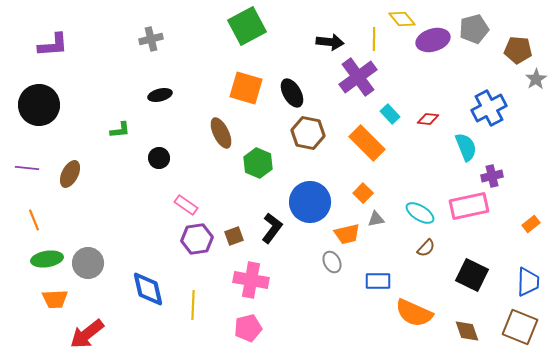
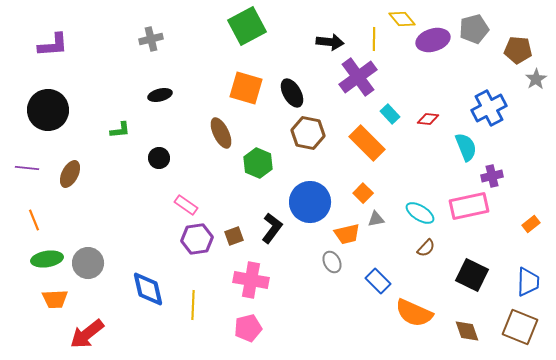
black circle at (39, 105): moved 9 px right, 5 px down
blue rectangle at (378, 281): rotated 45 degrees clockwise
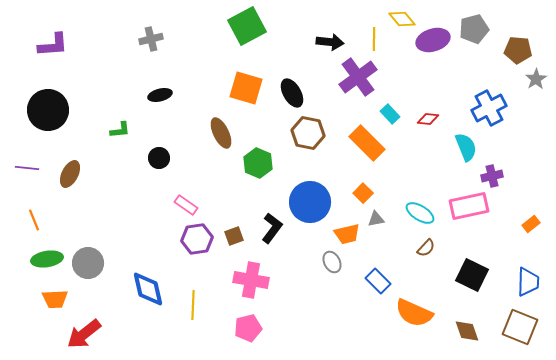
red arrow at (87, 334): moved 3 px left
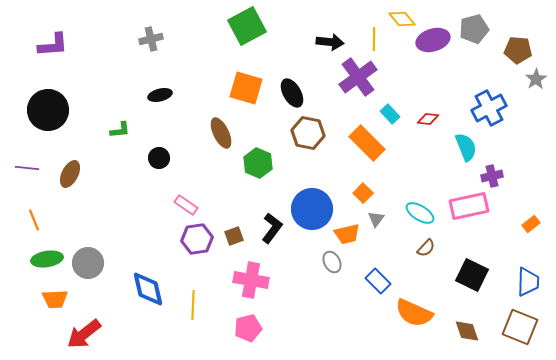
blue circle at (310, 202): moved 2 px right, 7 px down
gray triangle at (376, 219): rotated 42 degrees counterclockwise
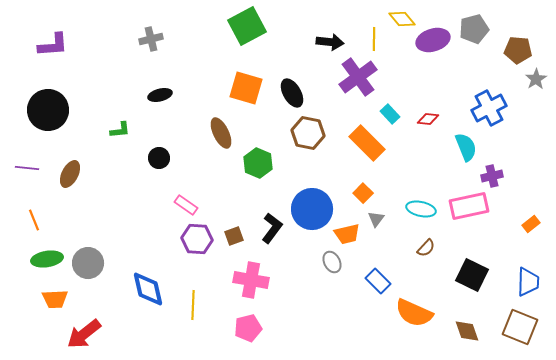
cyan ellipse at (420, 213): moved 1 px right, 4 px up; rotated 20 degrees counterclockwise
purple hexagon at (197, 239): rotated 12 degrees clockwise
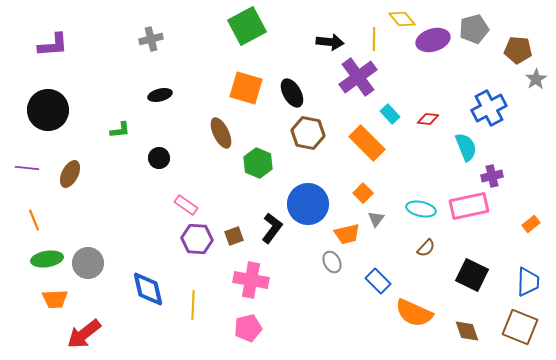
blue circle at (312, 209): moved 4 px left, 5 px up
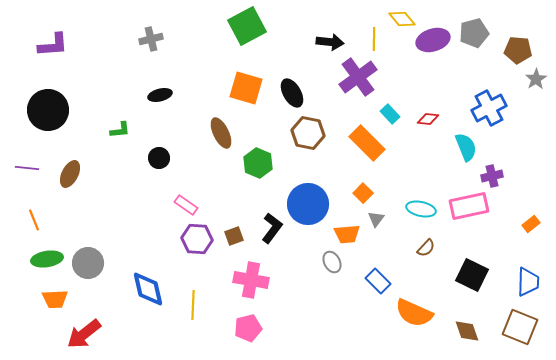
gray pentagon at (474, 29): moved 4 px down
orange trapezoid at (347, 234): rotated 8 degrees clockwise
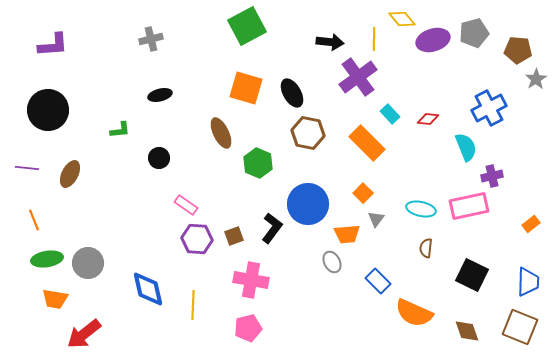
brown semicircle at (426, 248): rotated 144 degrees clockwise
orange trapezoid at (55, 299): rotated 12 degrees clockwise
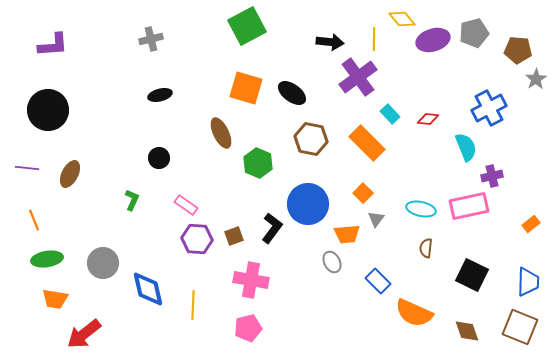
black ellipse at (292, 93): rotated 24 degrees counterclockwise
green L-shape at (120, 130): moved 12 px right, 70 px down; rotated 60 degrees counterclockwise
brown hexagon at (308, 133): moved 3 px right, 6 px down
gray circle at (88, 263): moved 15 px right
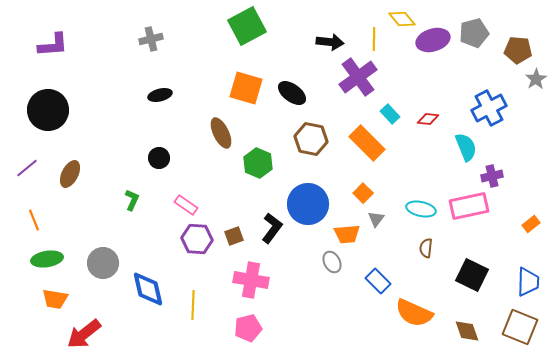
purple line at (27, 168): rotated 45 degrees counterclockwise
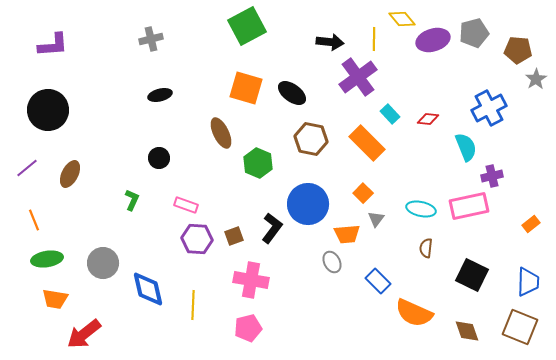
pink rectangle at (186, 205): rotated 15 degrees counterclockwise
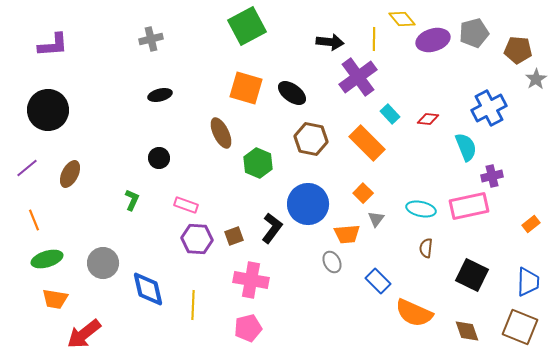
green ellipse at (47, 259): rotated 8 degrees counterclockwise
